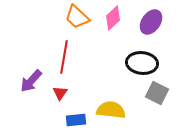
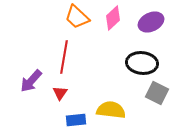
purple ellipse: rotated 30 degrees clockwise
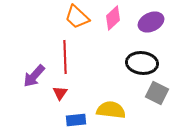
red line: moved 1 px right; rotated 12 degrees counterclockwise
purple arrow: moved 3 px right, 5 px up
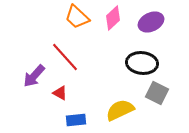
red line: rotated 40 degrees counterclockwise
red triangle: rotated 35 degrees counterclockwise
yellow semicircle: moved 9 px right; rotated 32 degrees counterclockwise
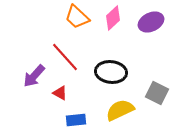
black ellipse: moved 31 px left, 9 px down
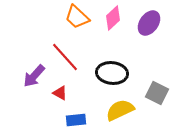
purple ellipse: moved 2 px left, 1 px down; rotated 30 degrees counterclockwise
black ellipse: moved 1 px right, 1 px down
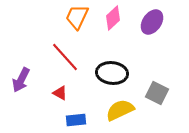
orange trapezoid: rotated 72 degrees clockwise
purple ellipse: moved 3 px right, 1 px up
purple arrow: moved 13 px left, 4 px down; rotated 15 degrees counterclockwise
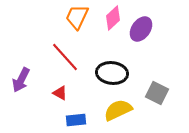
purple ellipse: moved 11 px left, 7 px down
yellow semicircle: moved 2 px left
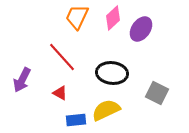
red line: moved 3 px left
purple arrow: moved 1 px right
yellow semicircle: moved 12 px left
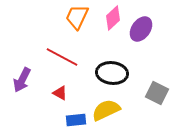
red line: rotated 20 degrees counterclockwise
